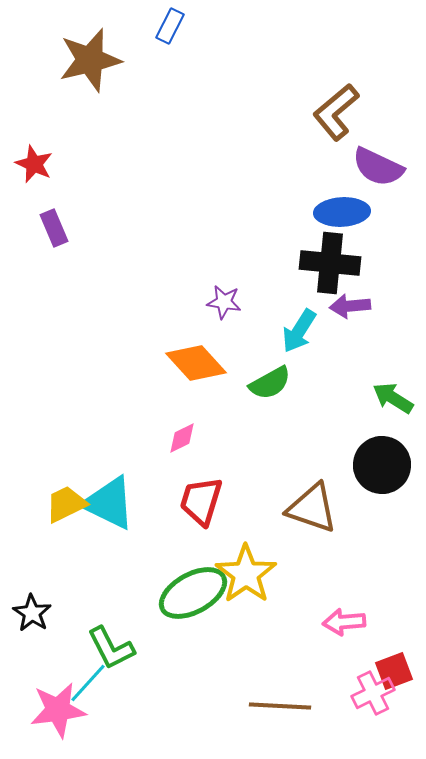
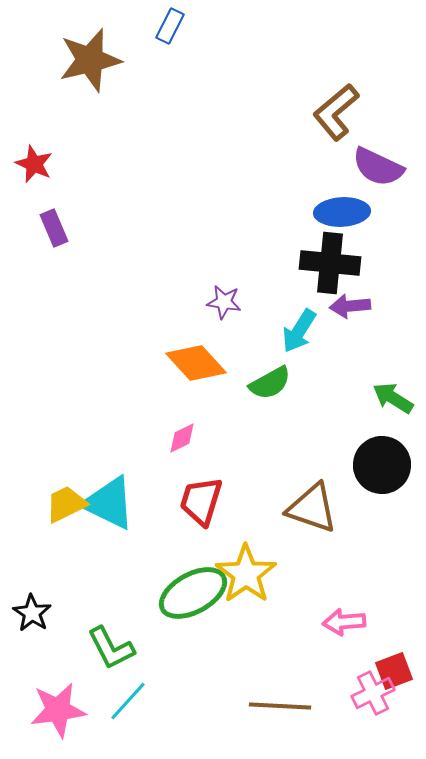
cyan line: moved 40 px right, 18 px down
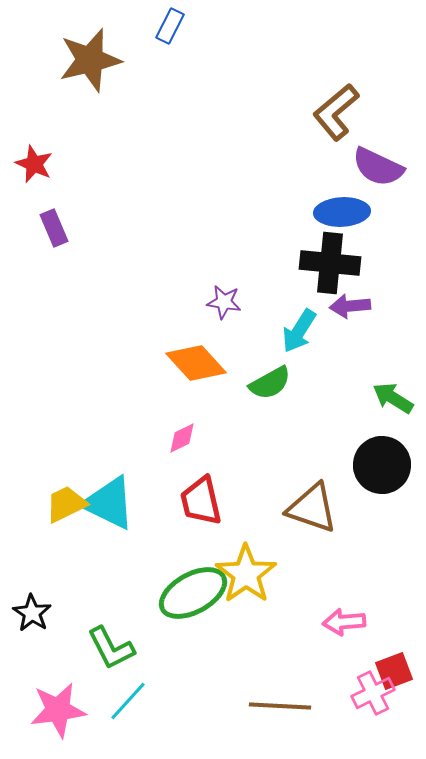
red trapezoid: rotated 30 degrees counterclockwise
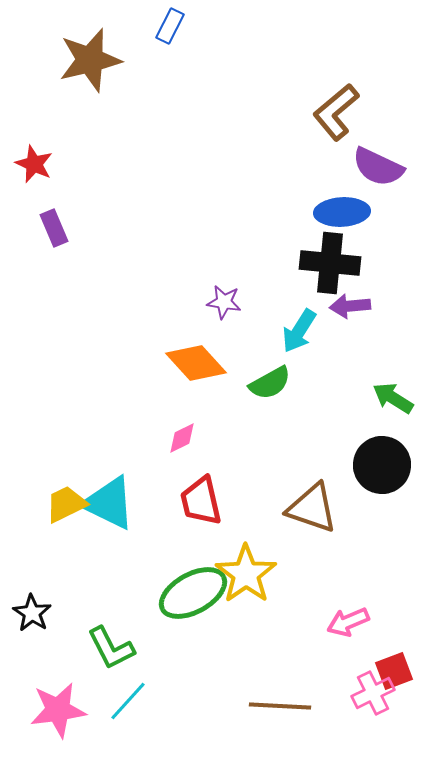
pink arrow: moved 4 px right; rotated 18 degrees counterclockwise
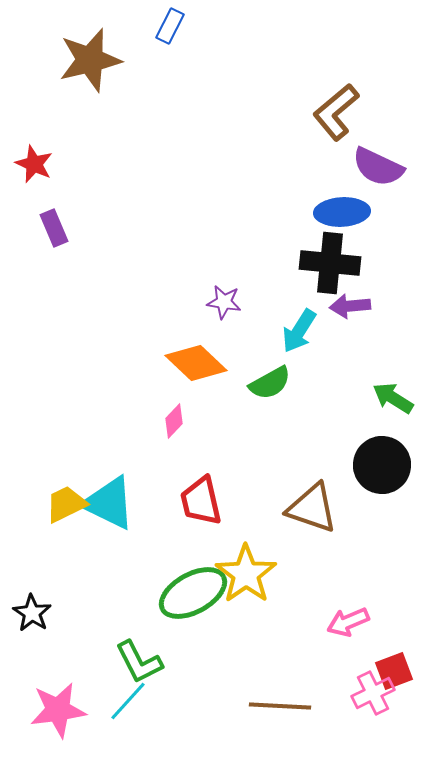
orange diamond: rotated 4 degrees counterclockwise
pink diamond: moved 8 px left, 17 px up; rotated 20 degrees counterclockwise
green L-shape: moved 28 px right, 14 px down
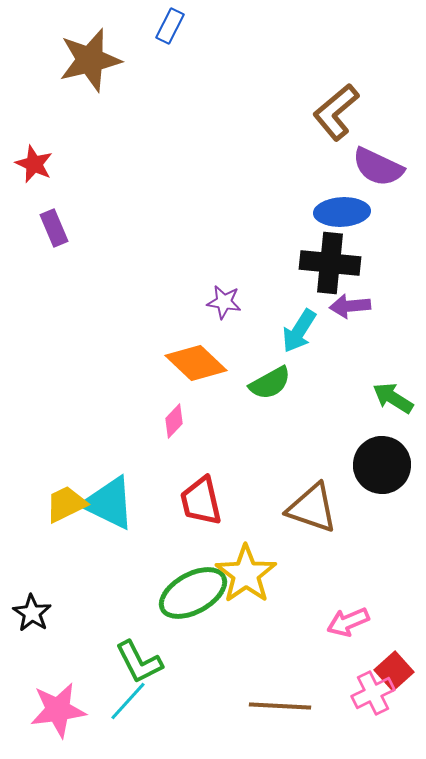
red square: rotated 21 degrees counterclockwise
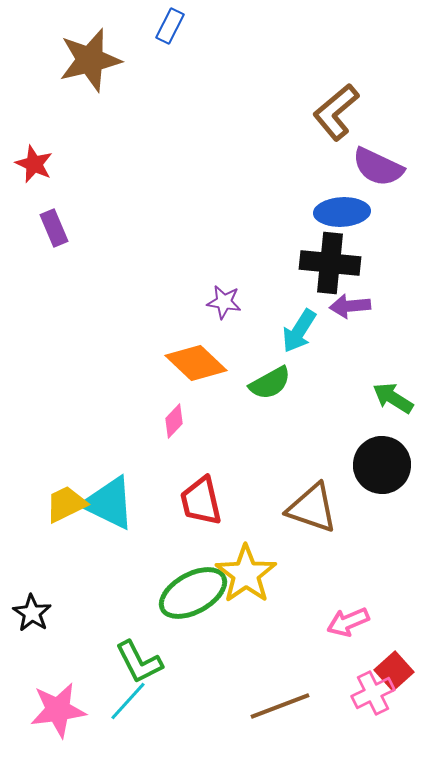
brown line: rotated 24 degrees counterclockwise
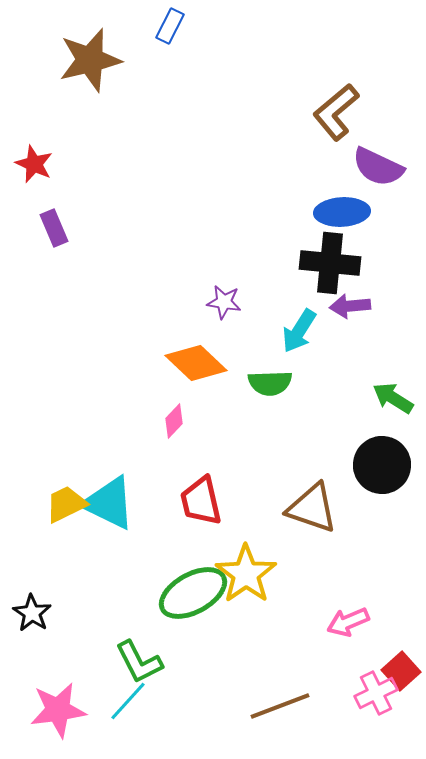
green semicircle: rotated 27 degrees clockwise
red square: moved 7 px right
pink cross: moved 3 px right
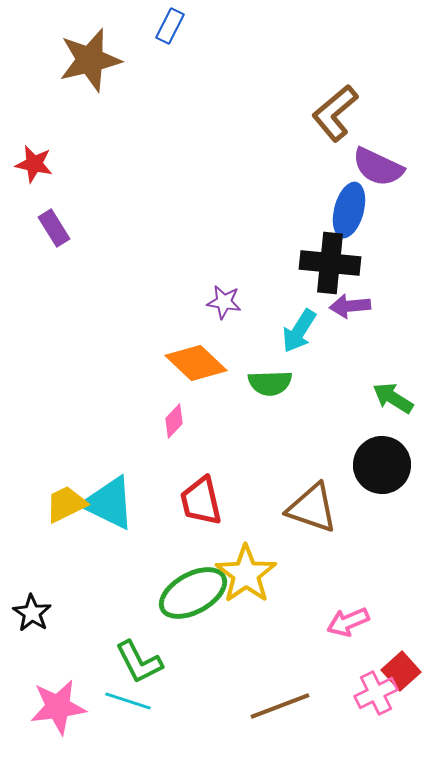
brown L-shape: moved 1 px left, 1 px down
red star: rotated 12 degrees counterclockwise
blue ellipse: moved 7 px right, 2 px up; rotated 72 degrees counterclockwise
purple rectangle: rotated 9 degrees counterclockwise
cyan line: rotated 66 degrees clockwise
pink star: moved 3 px up
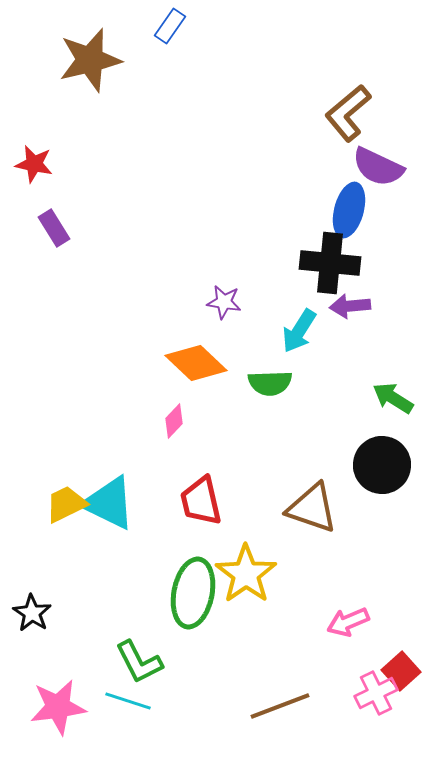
blue rectangle: rotated 8 degrees clockwise
brown L-shape: moved 13 px right
green ellipse: rotated 50 degrees counterclockwise
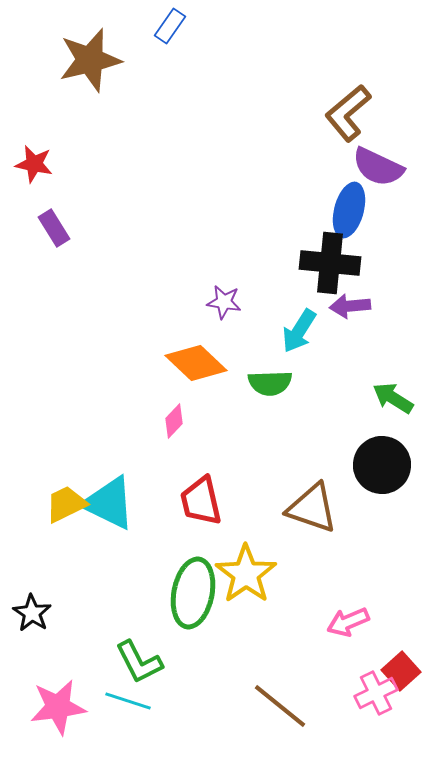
brown line: rotated 60 degrees clockwise
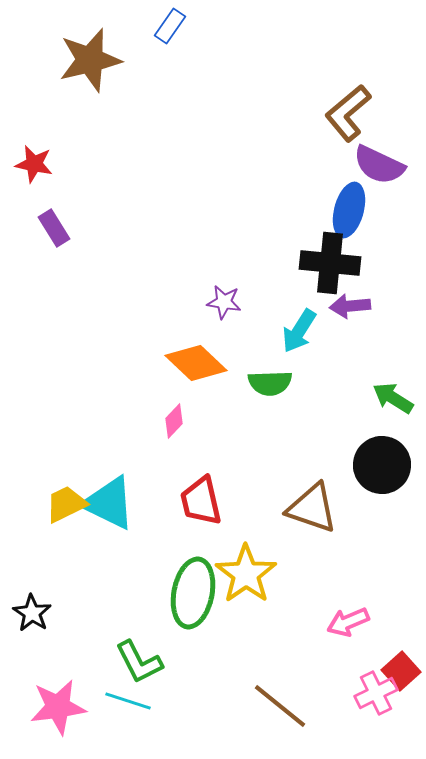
purple semicircle: moved 1 px right, 2 px up
